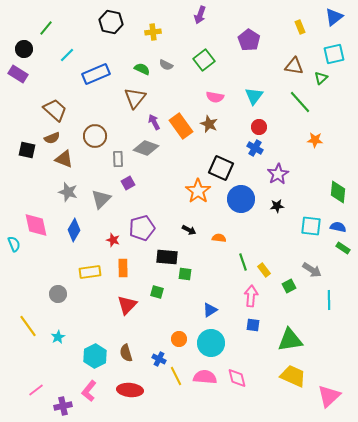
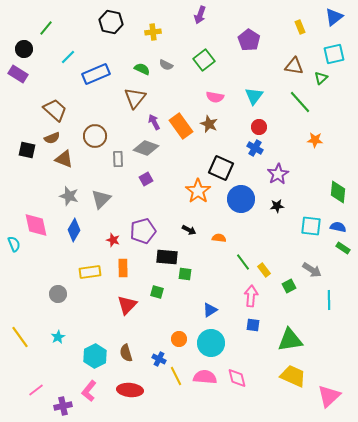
cyan line at (67, 55): moved 1 px right, 2 px down
purple square at (128, 183): moved 18 px right, 4 px up
gray star at (68, 192): moved 1 px right, 4 px down
purple pentagon at (142, 228): moved 1 px right, 3 px down
green line at (243, 262): rotated 18 degrees counterclockwise
yellow line at (28, 326): moved 8 px left, 11 px down
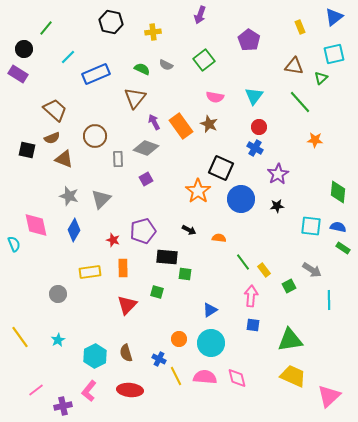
cyan star at (58, 337): moved 3 px down
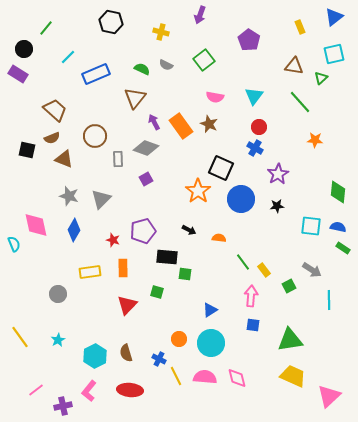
yellow cross at (153, 32): moved 8 px right; rotated 21 degrees clockwise
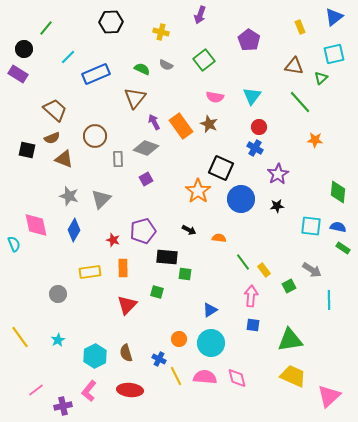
black hexagon at (111, 22): rotated 15 degrees counterclockwise
cyan triangle at (254, 96): moved 2 px left
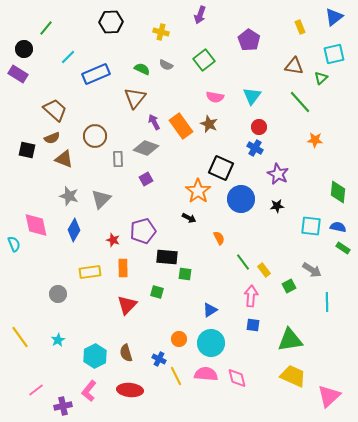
purple star at (278, 174): rotated 15 degrees counterclockwise
black arrow at (189, 230): moved 12 px up
orange semicircle at (219, 238): rotated 56 degrees clockwise
cyan line at (329, 300): moved 2 px left, 2 px down
pink semicircle at (205, 377): moved 1 px right, 3 px up
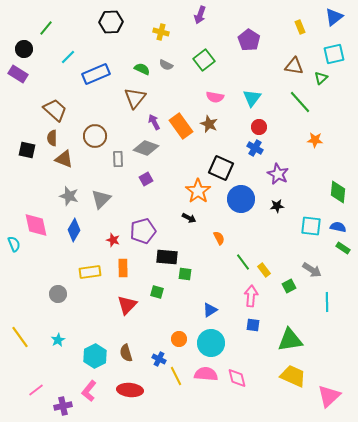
cyan triangle at (252, 96): moved 2 px down
brown semicircle at (52, 138): rotated 112 degrees clockwise
